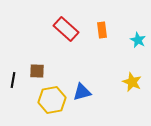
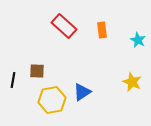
red rectangle: moved 2 px left, 3 px up
blue triangle: rotated 18 degrees counterclockwise
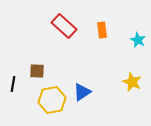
black line: moved 4 px down
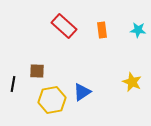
cyan star: moved 10 px up; rotated 21 degrees counterclockwise
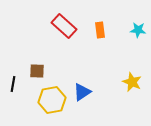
orange rectangle: moved 2 px left
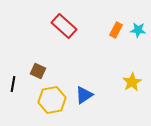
orange rectangle: moved 16 px right; rotated 35 degrees clockwise
brown square: moved 1 px right; rotated 21 degrees clockwise
yellow star: rotated 18 degrees clockwise
blue triangle: moved 2 px right, 3 px down
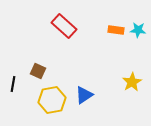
orange rectangle: rotated 70 degrees clockwise
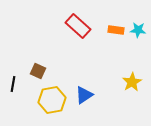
red rectangle: moved 14 px right
